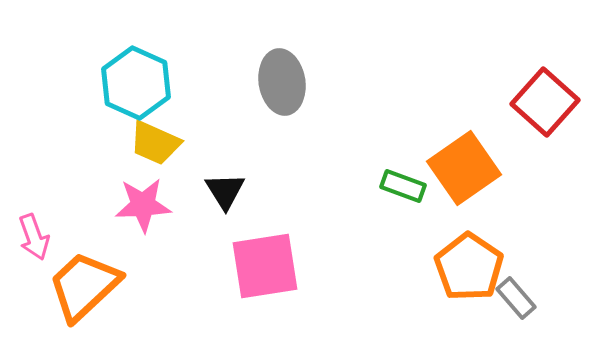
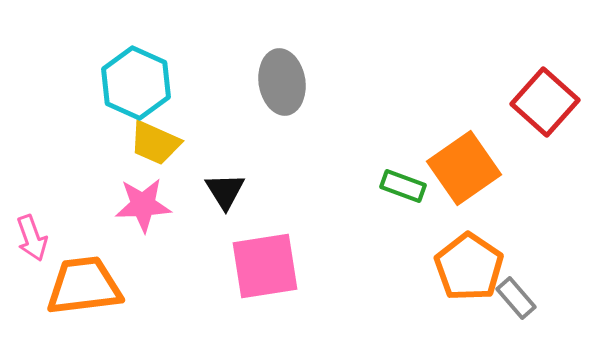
pink arrow: moved 2 px left, 1 px down
orange trapezoid: rotated 36 degrees clockwise
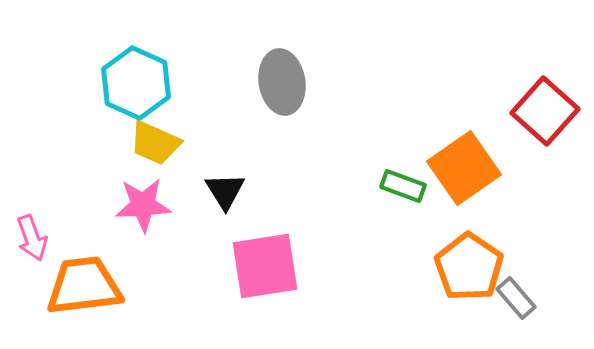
red square: moved 9 px down
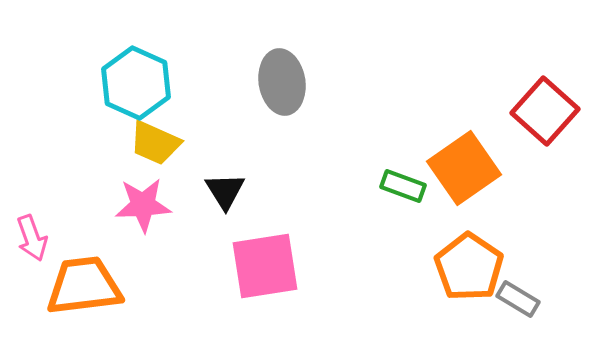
gray rectangle: moved 2 px right, 1 px down; rotated 18 degrees counterclockwise
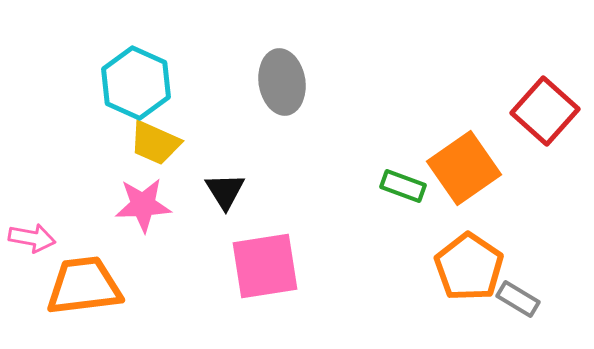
pink arrow: rotated 60 degrees counterclockwise
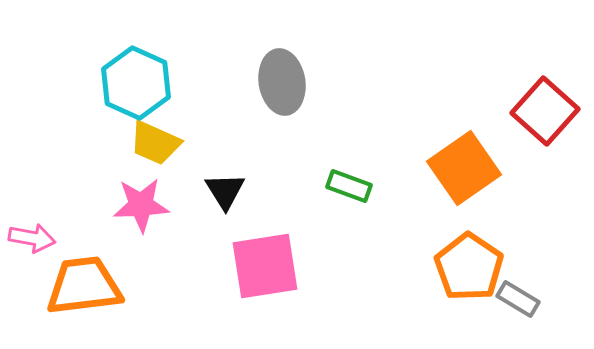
green rectangle: moved 54 px left
pink star: moved 2 px left
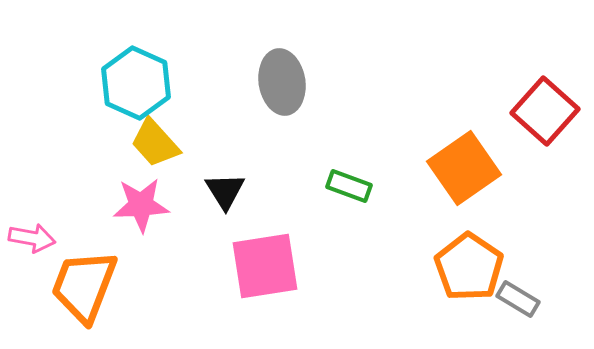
yellow trapezoid: rotated 24 degrees clockwise
orange trapezoid: rotated 62 degrees counterclockwise
